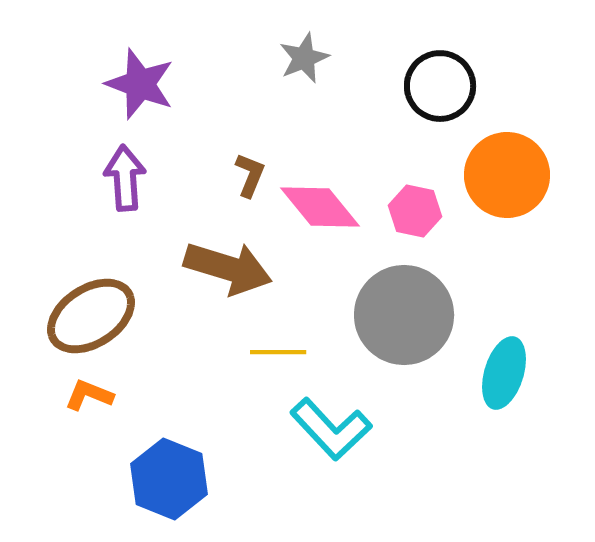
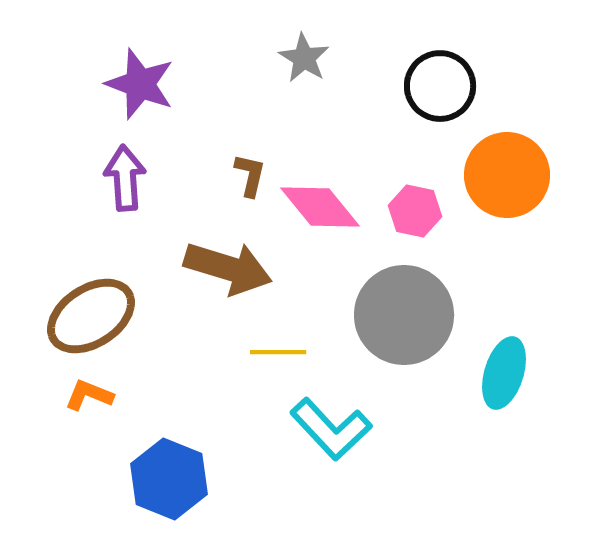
gray star: rotated 18 degrees counterclockwise
brown L-shape: rotated 9 degrees counterclockwise
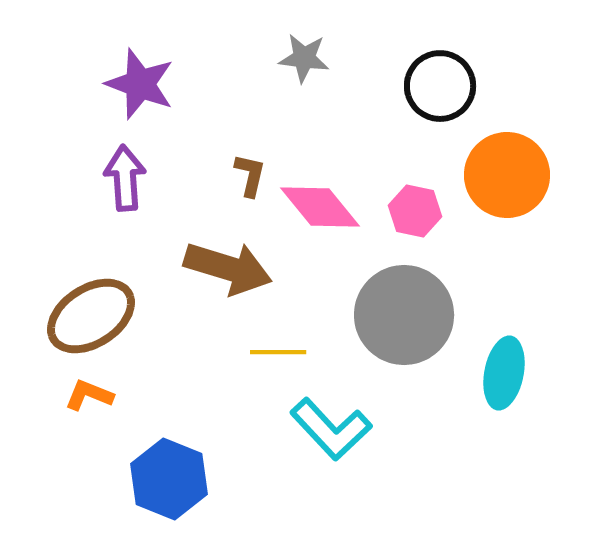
gray star: rotated 24 degrees counterclockwise
cyan ellipse: rotated 6 degrees counterclockwise
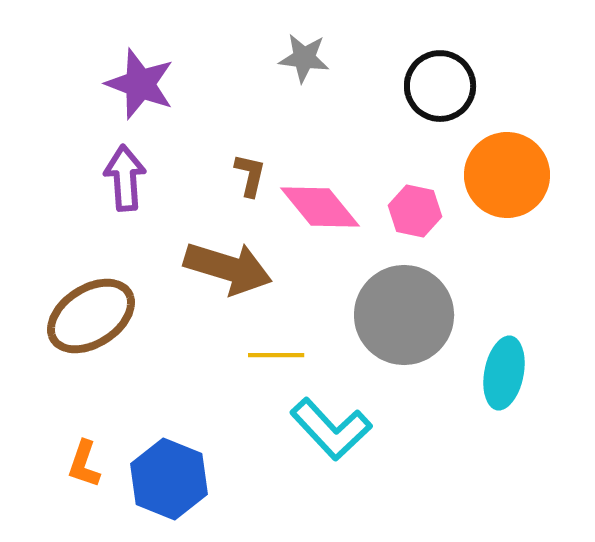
yellow line: moved 2 px left, 3 px down
orange L-shape: moved 5 px left, 69 px down; rotated 93 degrees counterclockwise
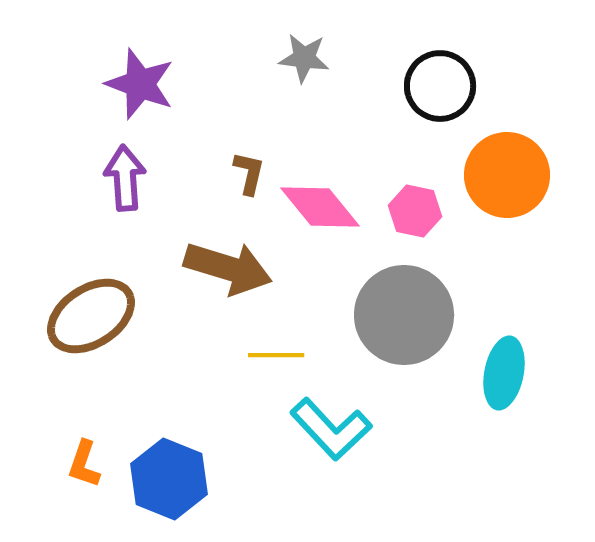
brown L-shape: moved 1 px left, 2 px up
